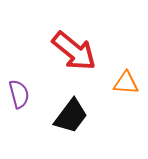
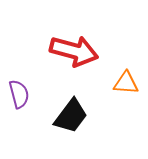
red arrow: rotated 24 degrees counterclockwise
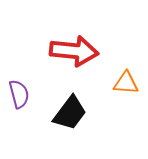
red arrow: rotated 9 degrees counterclockwise
black trapezoid: moved 1 px left, 3 px up
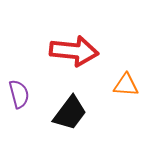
orange triangle: moved 2 px down
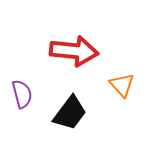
orange triangle: moved 4 px left; rotated 44 degrees clockwise
purple semicircle: moved 3 px right
